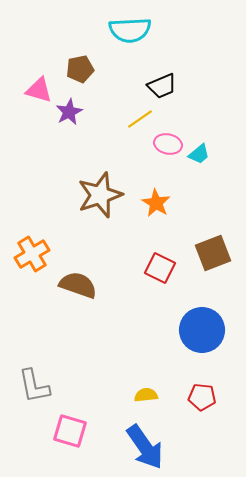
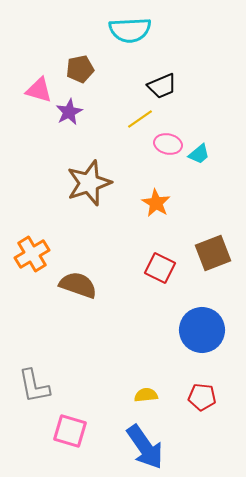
brown star: moved 11 px left, 12 px up
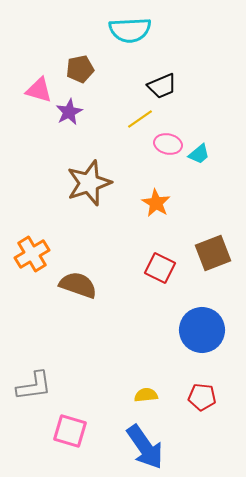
gray L-shape: rotated 87 degrees counterclockwise
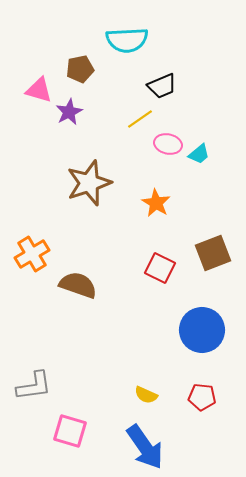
cyan semicircle: moved 3 px left, 10 px down
yellow semicircle: rotated 150 degrees counterclockwise
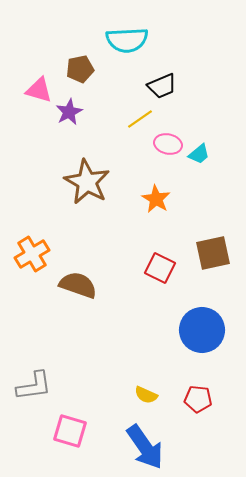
brown star: moved 2 px left, 1 px up; rotated 24 degrees counterclockwise
orange star: moved 4 px up
brown square: rotated 9 degrees clockwise
red pentagon: moved 4 px left, 2 px down
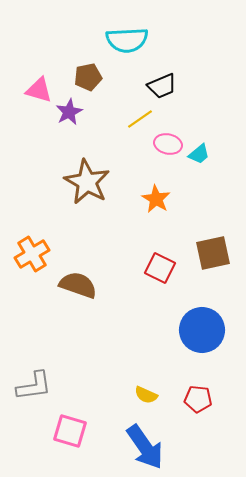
brown pentagon: moved 8 px right, 8 px down
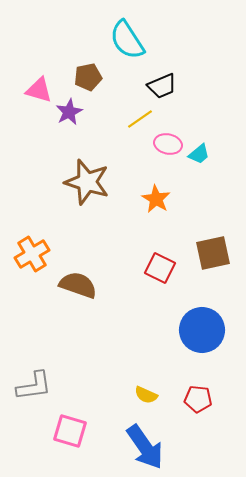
cyan semicircle: rotated 60 degrees clockwise
brown star: rotated 12 degrees counterclockwise
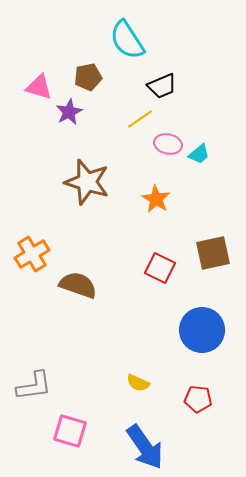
pink triangle: moved 3 px up
yellow semicircle: moved 8 px left, 12 px up
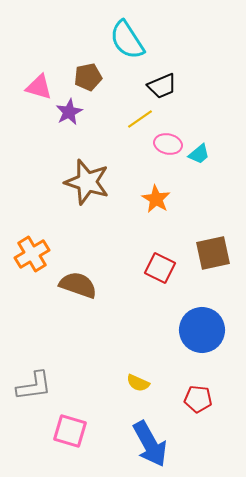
blue arrow: moved 5 px right, 3 px up; rotated 6 degrees clockwise
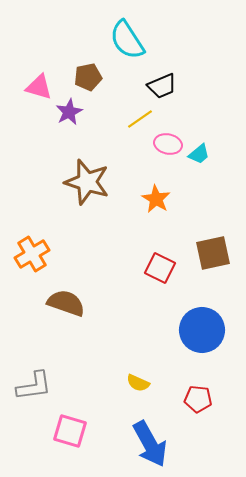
brown semicircle: moved 12 px left, 18 px down
